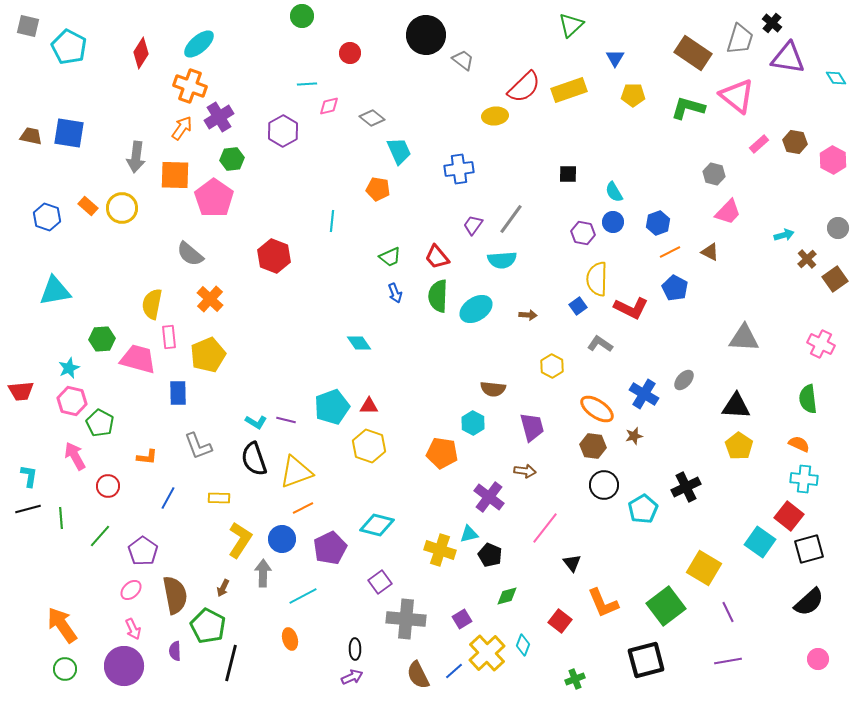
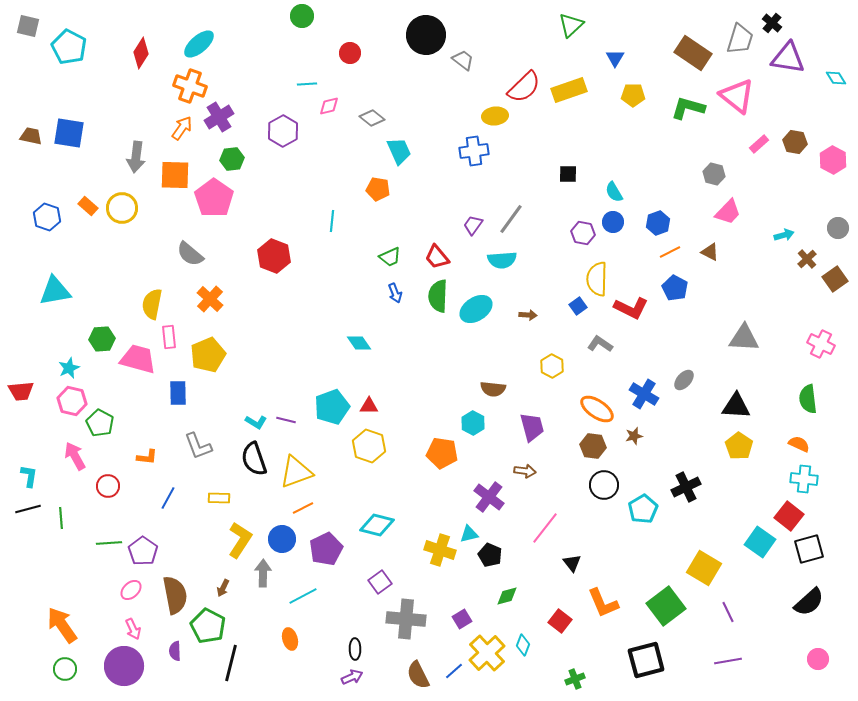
blue cross at (459, 169): moved 15 px right, 18 px up
green line at (100, 536): moved 9 px right, 7 px down; rotated 45 degrees clockwise
purple pentagon at (330, 548): moved 4 px left, 1 px down
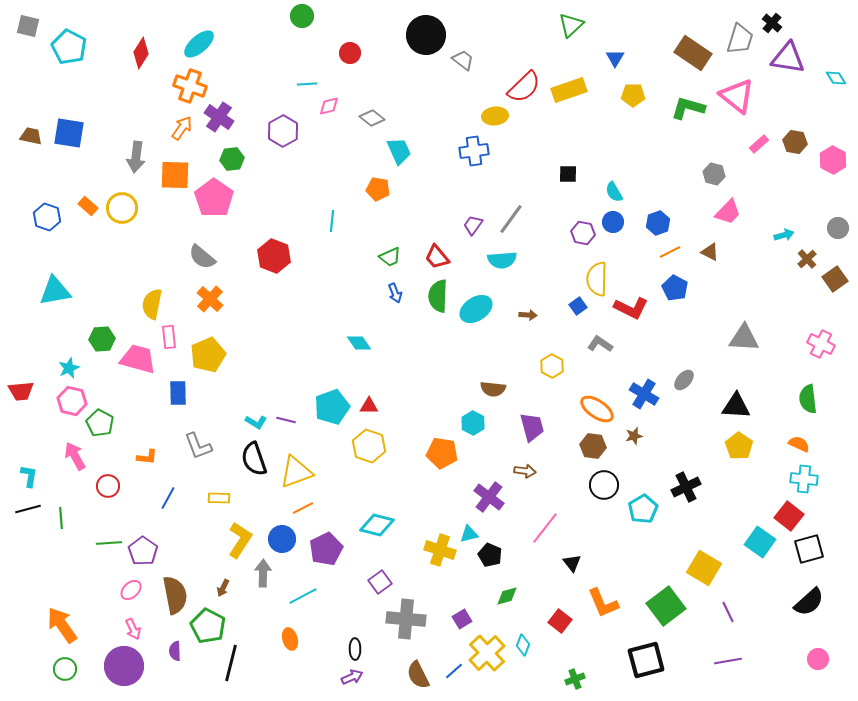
purple cross at (219, 117): rotated 24 degrees counterclockwise
gray semicircle at (190, 254): moved 12 px right, 3 px down
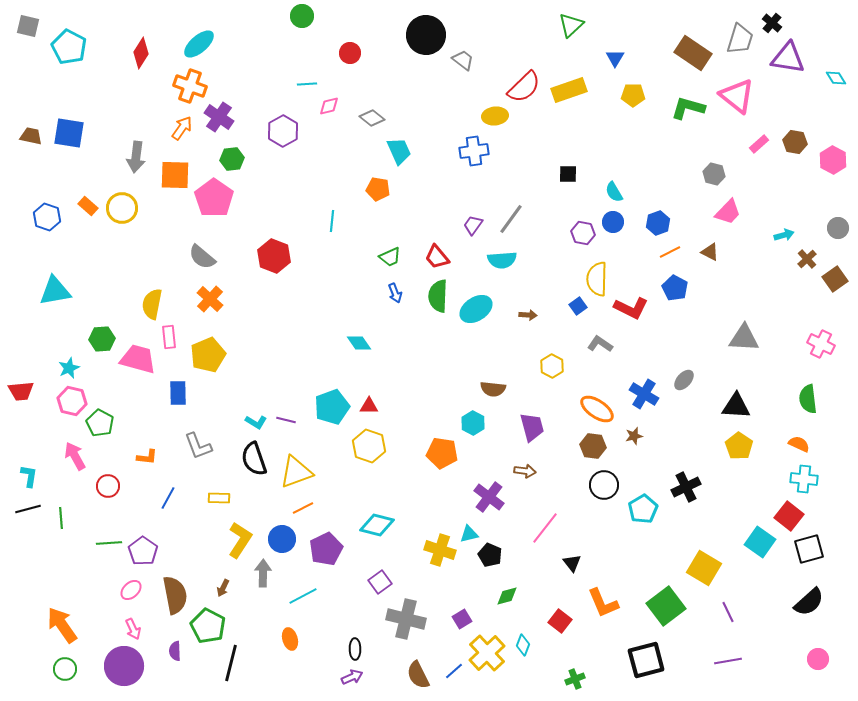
gray cross at (406, 619): rotated 9 degrees clockwise
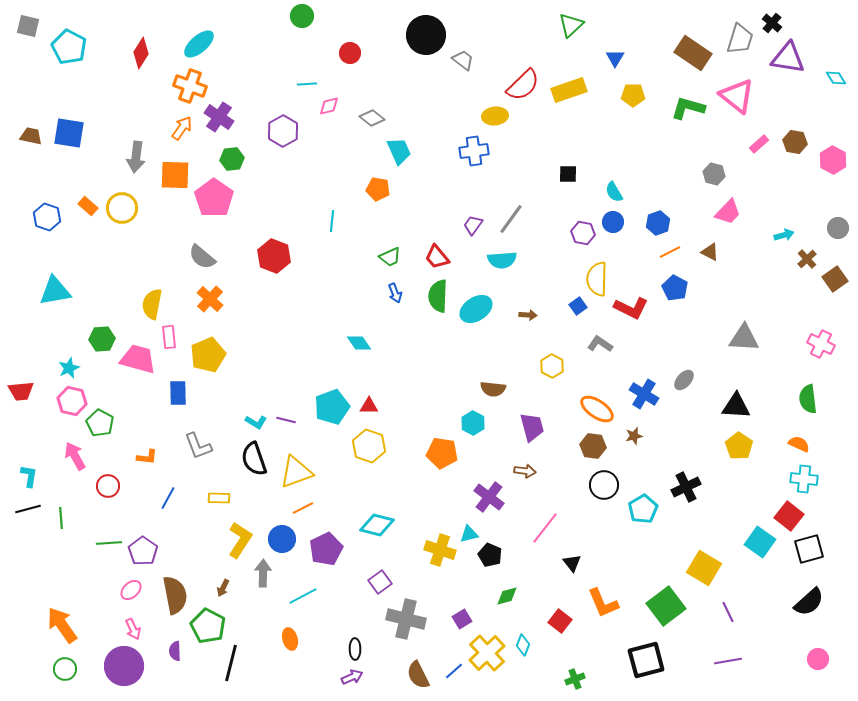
red semicircle at (524, 87): moved 1 px left, 2 px up
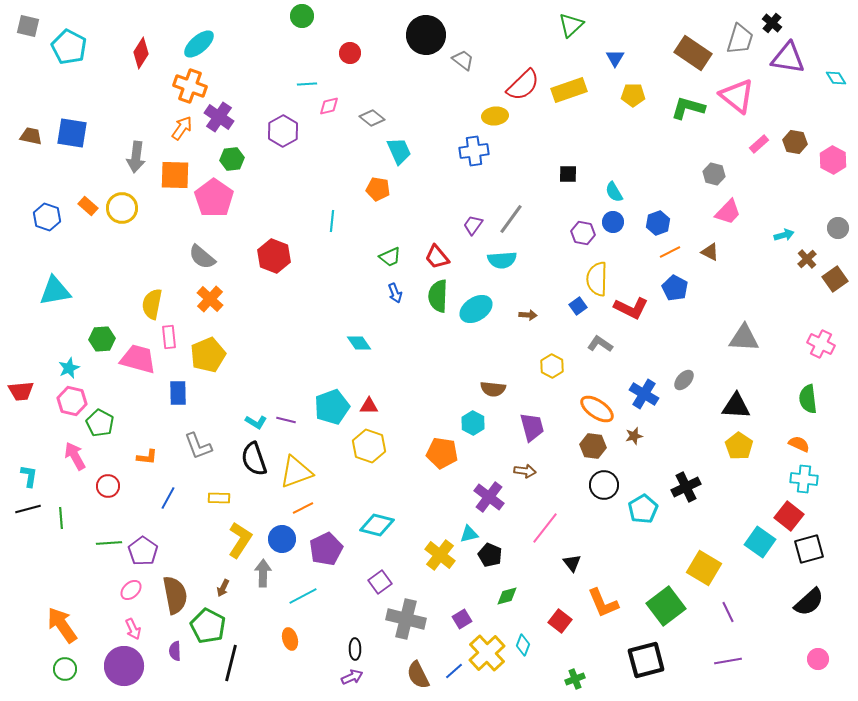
blue square at (69, 133): moved 3 px right
yellow cross at (440, 550): moved 5 px down; rotated 20 degrees clockwise
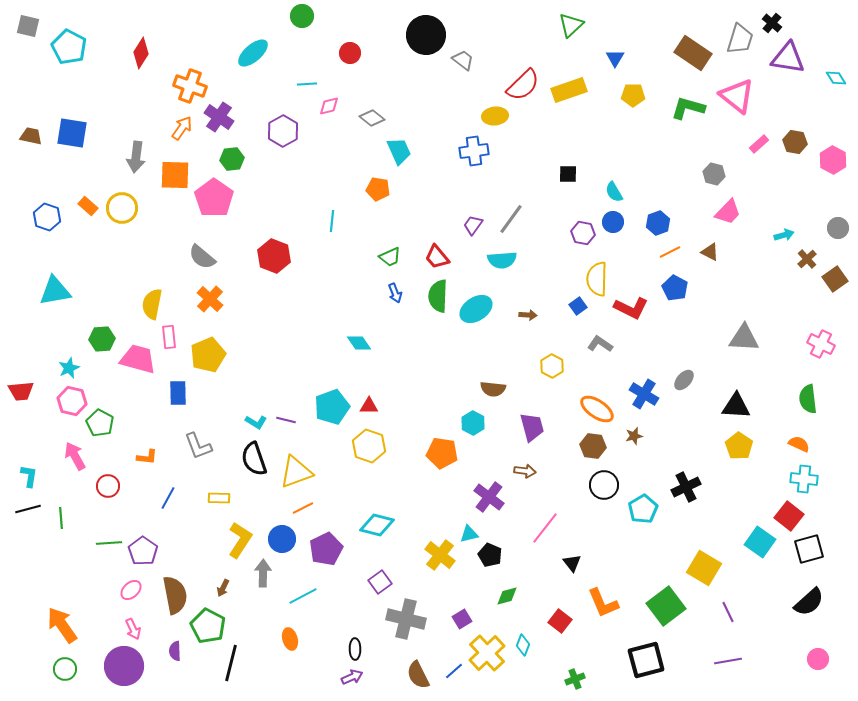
cyan ellipse at (199, 44): moved 54 px right, 9 px down
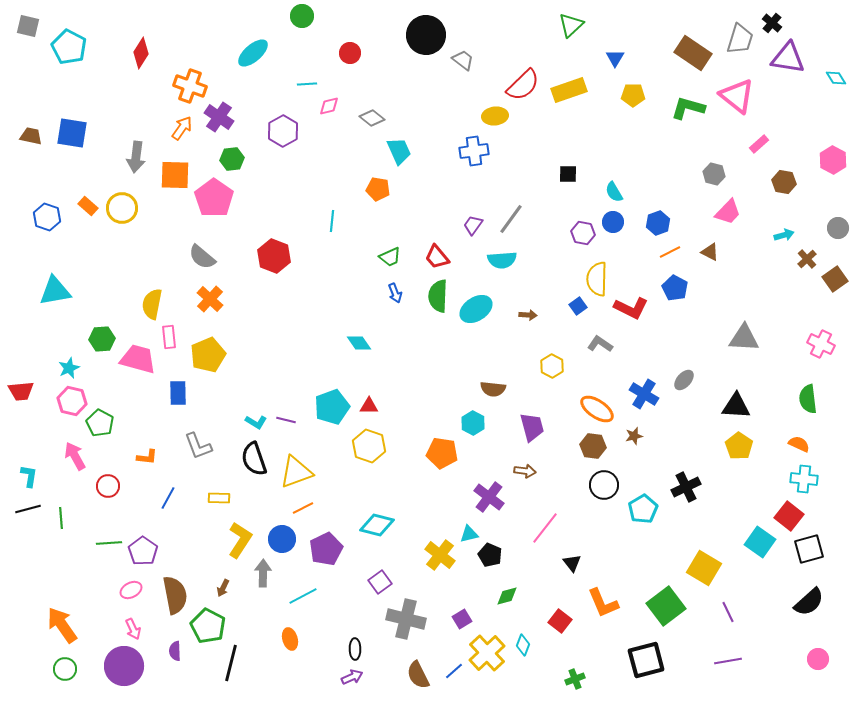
brown hexagon at (795, 142): moved 11 px left, 40 px down
pink ellipse at (131, 590): rotated 15 degrees clockwise
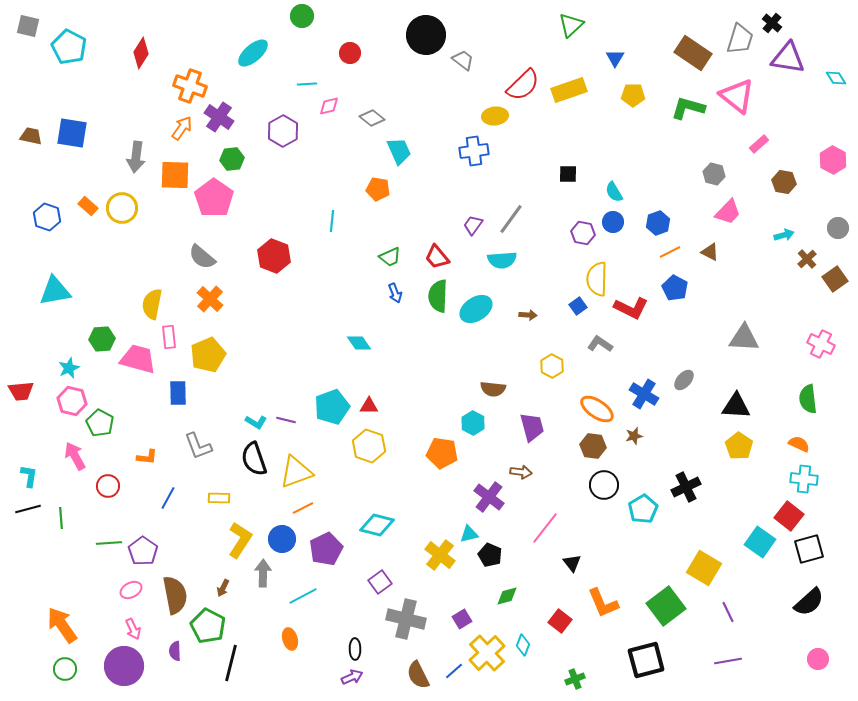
brown arrow at (525, 471): moved 4 px left, 1 px down
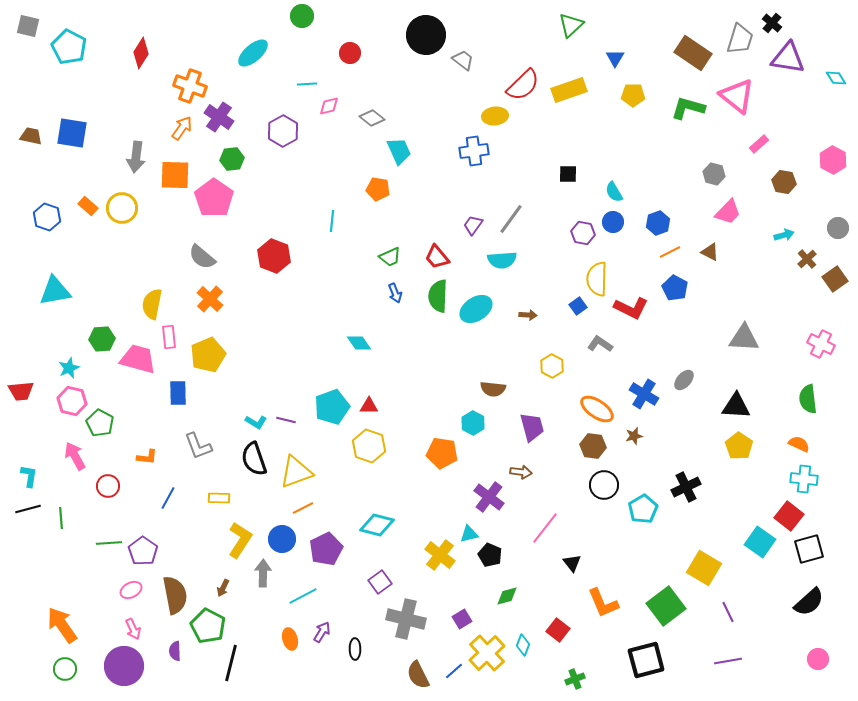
red square at (560, 621): moved 2 px left, 9 px down
purple arrow at (352, 677): moved 30 px left, 45 px up; rotated 35 degrees counterclockwise
